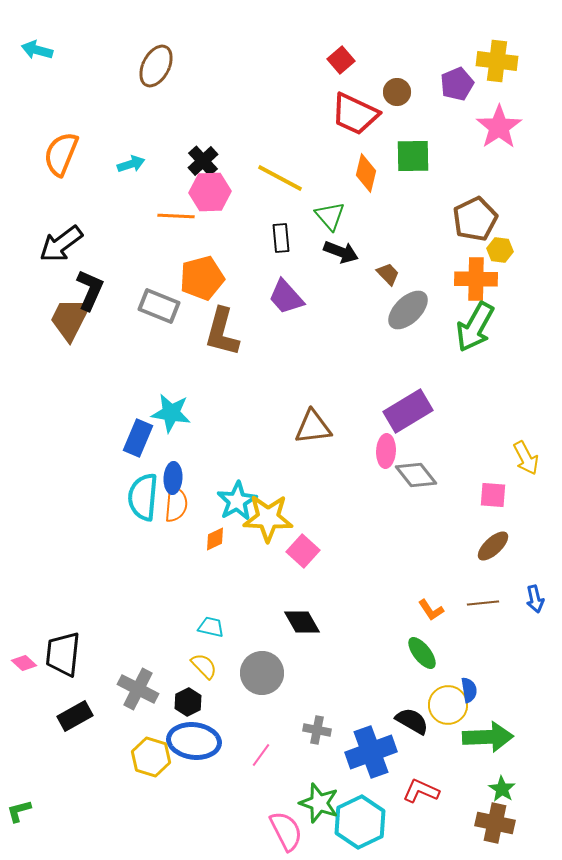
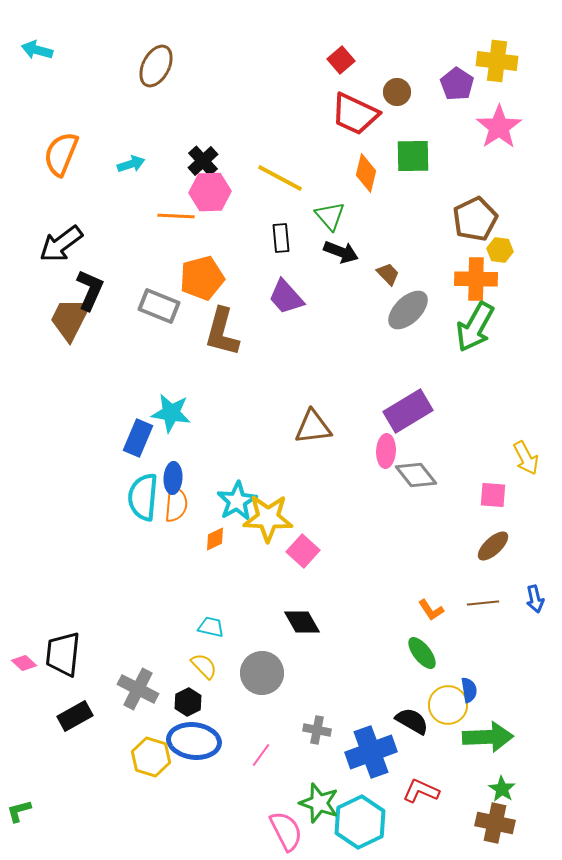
purple pentagon at (457, 84): rotated 16 degrees counterclockwise
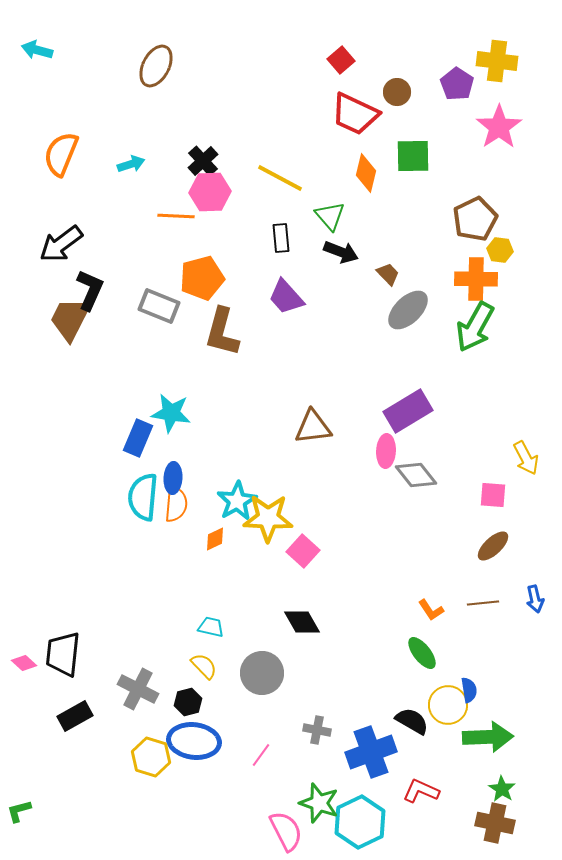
black hexagon at (188, 702): rotated 12 degrees clockwise
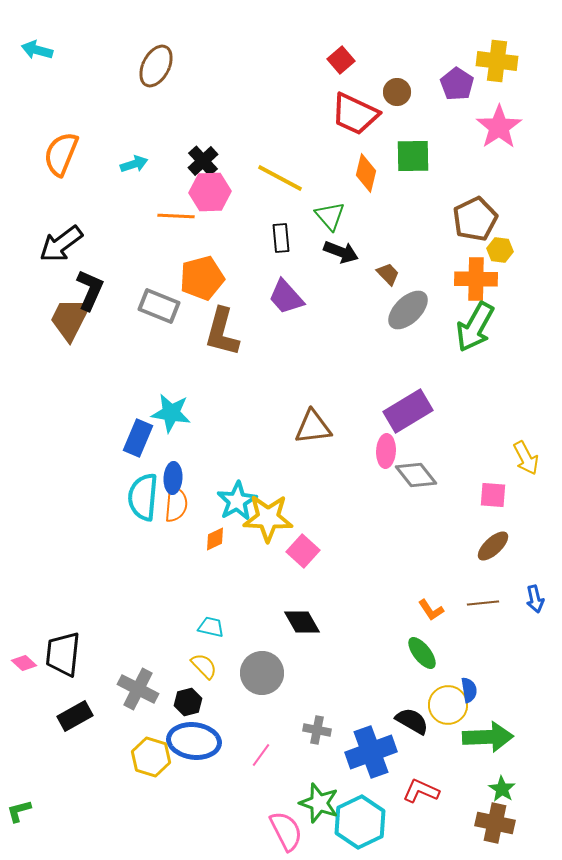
cyan arrow at (131, 164): moved 3 px right
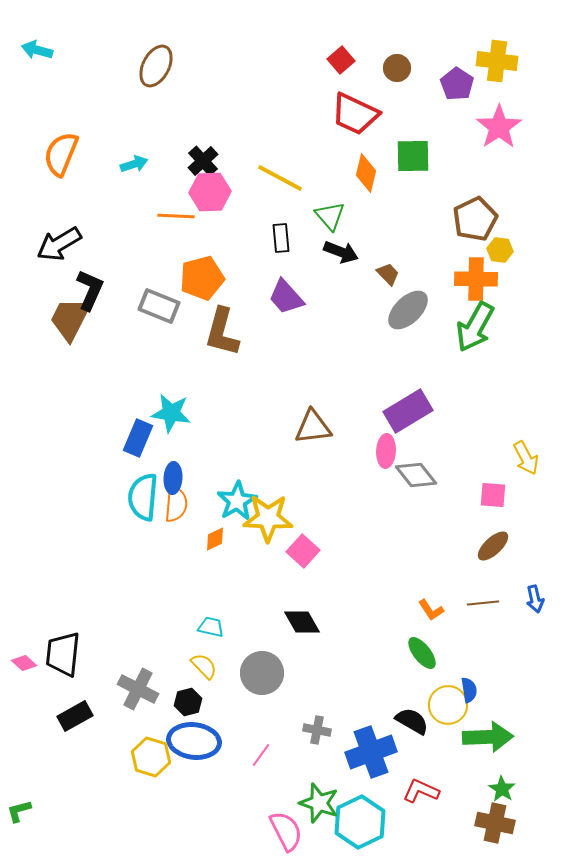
brown circle at (397, 92): moved 24 px up
black arrow at (61, 244): moved 2 px left; rotated 6 degrees clockwise
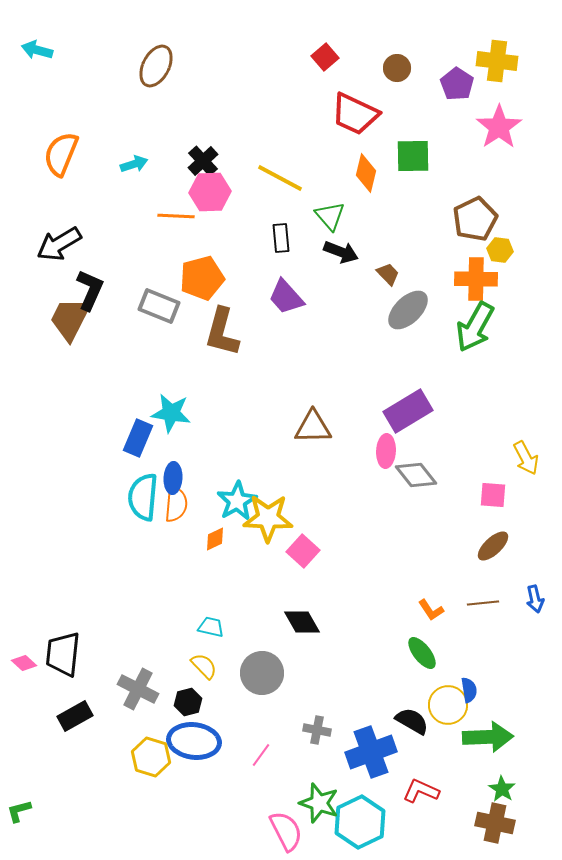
red square at (341, 60): moved 16 px left, 3 px up
brown triangle at (313, 427): rotated 6 degrees clockwise
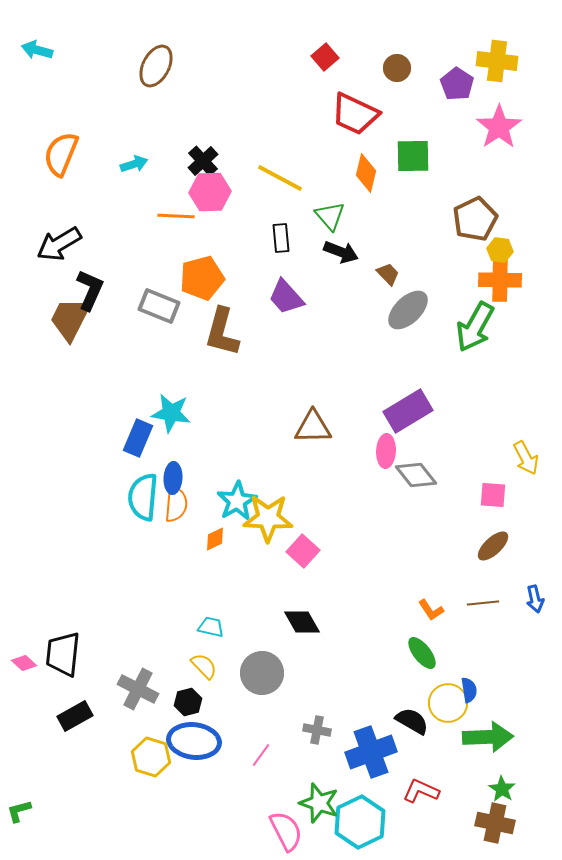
orange cross at (476, 279): moved 24 px right, 1 px down
yellow circle at (448, 705): moved 2 px up
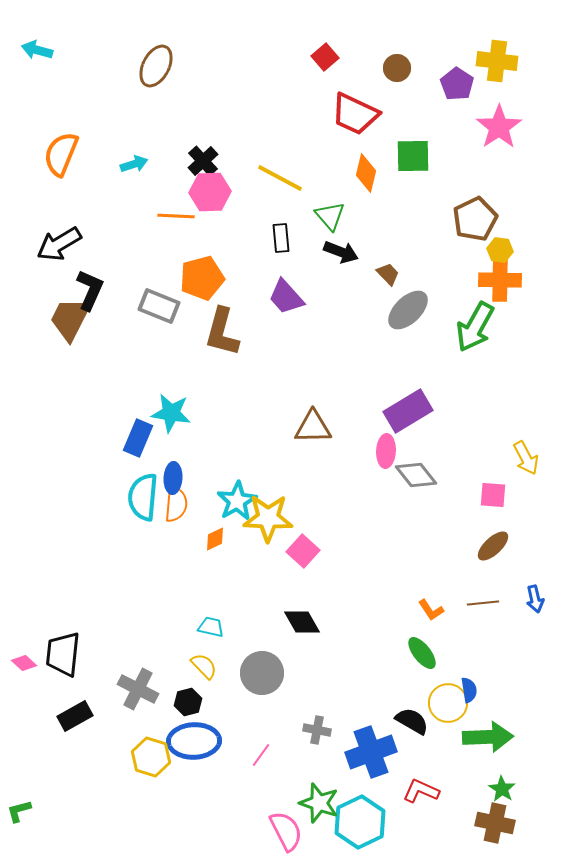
blue ellipse at (194, 741): rotated 9 degrees counterclockwise
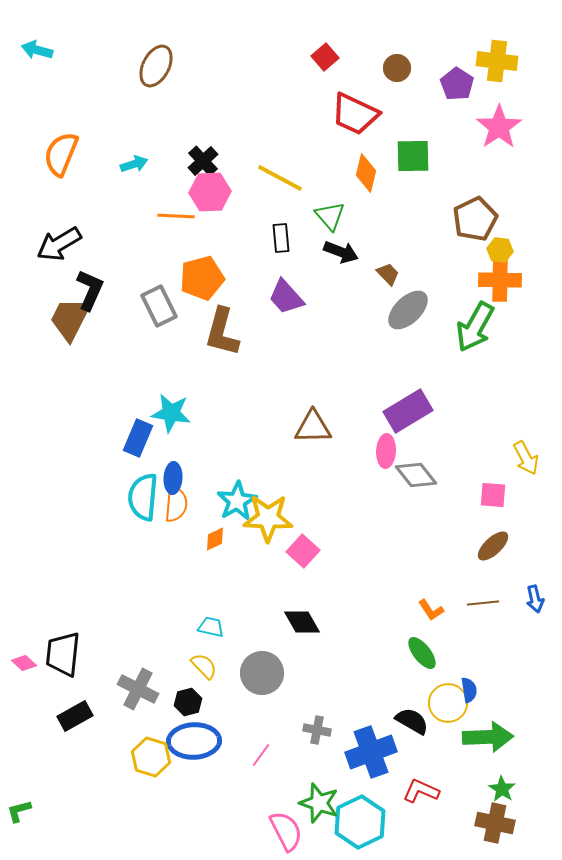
gray rectangle at (159, 306): rotated 42 degrees clockwise
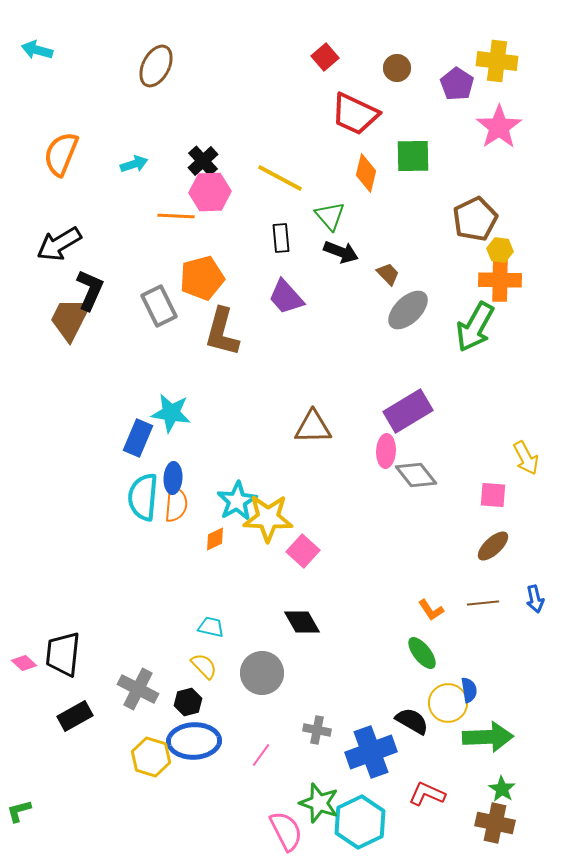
red L-shape at (421, 791): moved 6 px right, 3 px down
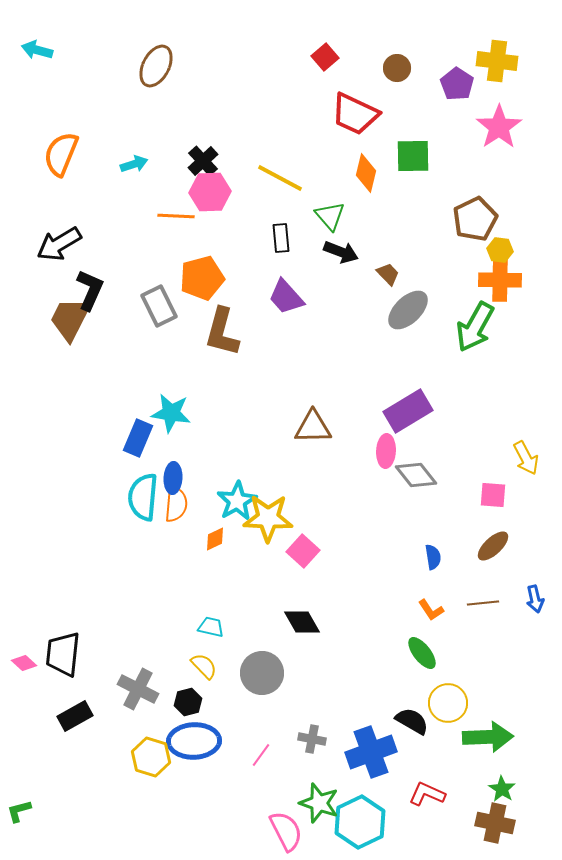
blue semicircle at (469, 690): moved 36 px left, 133 px up
gray cross at (317, 730): moved 5 px left, 9 px down
